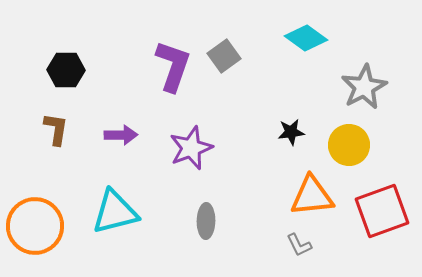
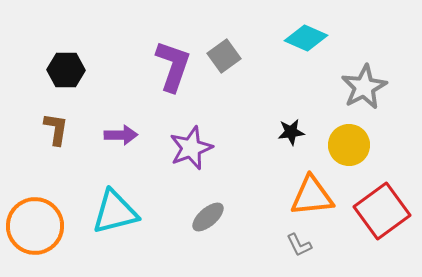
cyan diamond: rotated 12 degrees counterclockwise
red square: rotated 16 degrees counterclockwise
gray ellipse: moved 2 px right, 4 px up; rotated 48 degrees clockwise
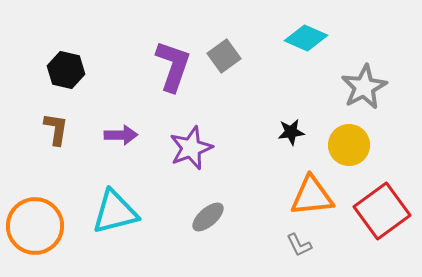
black hexagon: rotated 12 degrees clockwise
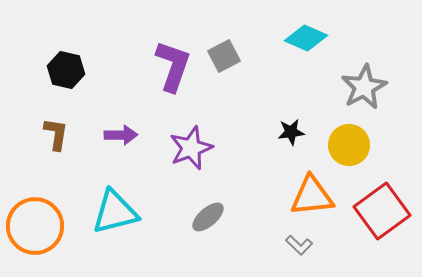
gray square: rotated 8 degrees clockwise
brown L-shape: moved 5 px down
gray L-shape: rotated 20 degrees counterclockwise
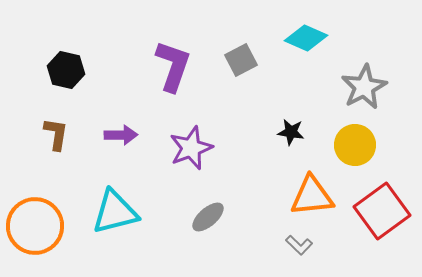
gray square: moved 17 px right, 4 px down
black star: rotated 16 degrees clockwise
yellow circle: moved 6 px right
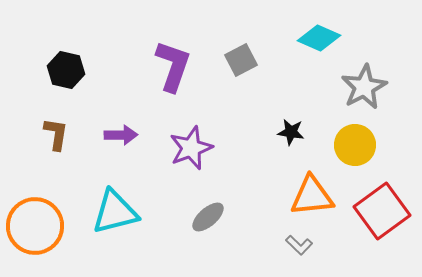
cyan diamond: moved 13 px right
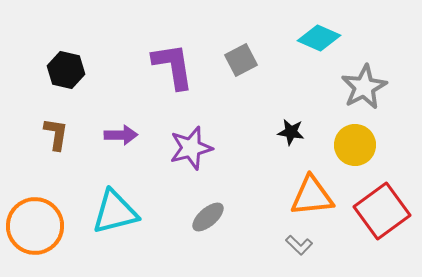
purple L-shape: rotated 28 degrees counterclockwise
purple star: rotated 6 degrees clockwise
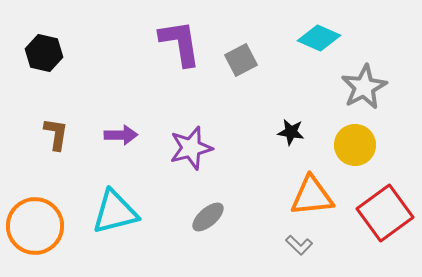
purple L-shape: moved 7 px right, 23 px up
black hexagon: moved 22 px left, 17 px up
red square: moved 3 px right, 2 px down
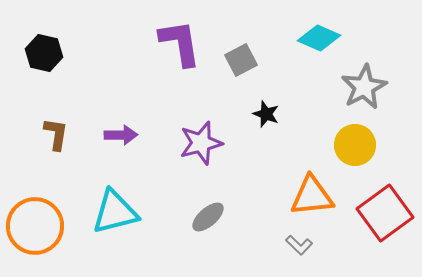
black star: moved 25 px left, 18 px up; rotated 12 degrees clockwise
purple star: moved 10 px right, 5 px up
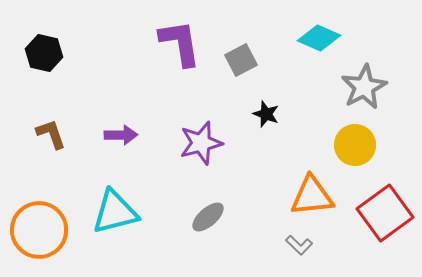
brown L-shape: moved 5 px left; rotated 28 degrees counterclockwise
orange circle: moved 4 px right, 4 px down
